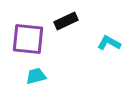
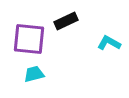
purple square: moved 1 px right
cyan trapezoid: moved 2 px left, 2 px up
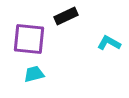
black rectangle: moved 5 px up
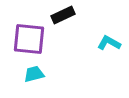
black rectangle: moved 3 px left, 1 px up
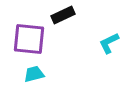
cyan L-shape: rotated 55 degrees counterclockwise
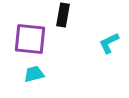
black rectangle: rotated 55 degrees counterclockwise
purple square: moved 1 px right
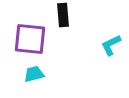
black rectangle: rotated 15 degrees counterclockwise
cyan L-shape: moved 2 px right, 2 px down
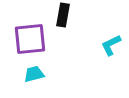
black rectangle: rotated 15 degrees clockwise
purple square: rotated 12 degrees counterclockwise
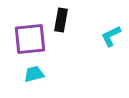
black rectangle: moved 2 px left, 5 px down
cyan L-shape: moved 9 px up
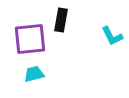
cyan L-shape: moved 1 px right; rotated 90 degrees counterclockwise
